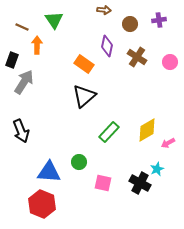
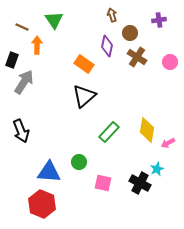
brown arrow: moved 8 px right, 5 px down; rotated 112 degrees counterclockwise
brown circle: moved 9 px down
yellow diamond: rotated 50 degrees counterclockwise
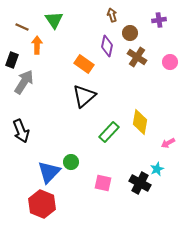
yellow diamond: moved 7 px left, 8 px up
green circle: moved 8 px left
blue triangle: rotated 50 degrees counterclockwise
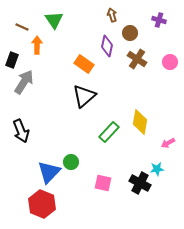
purple cross: rotated 24 degrees clockwise
brown cross: moved 2 px down
cyan star: rotated 16 degrees clockwise
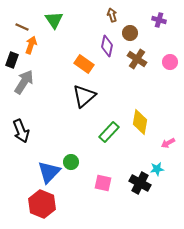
orange arrow: moved 6 px left; rotated 18 degrees clockwise
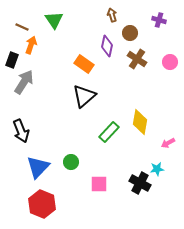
blue triangle: moved 11 px left, 5 px up
pink square: moved 4 px left, 1 px down; rotated 12 degrees counterclockwise
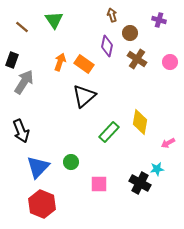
brown line: rotated 16 degrees clockwise
orange arrow: moved 29 px right, 17 px down
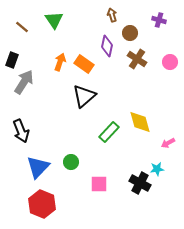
yellow diamond: rotated 25 degrees counterclockwise
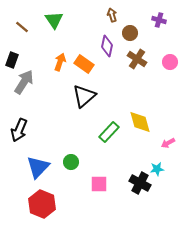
black arrow: moved 2 px left, 1 px up; rotated 45 degrees clockwise
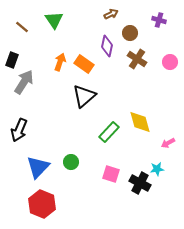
brown arrow: moved 1 px left, 1 px up; rotated 80 degrees clockwise
pink square: moved 12 px right, 10 px up; rotated 18 degrees clockwise
